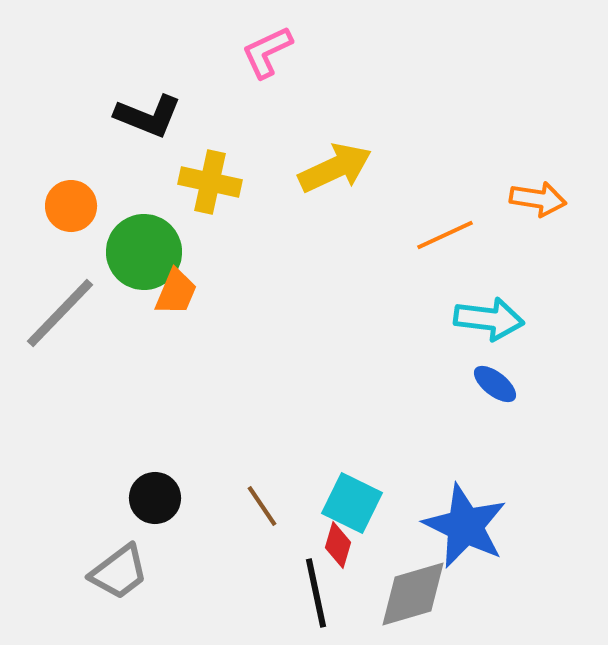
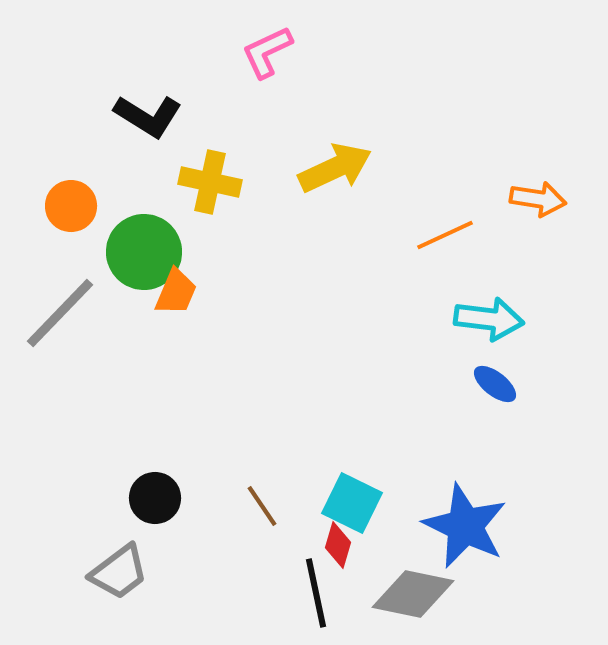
black L-shape: rotated 10 degrees clockwise
gray diamond: rotated 28 degrees clockwise
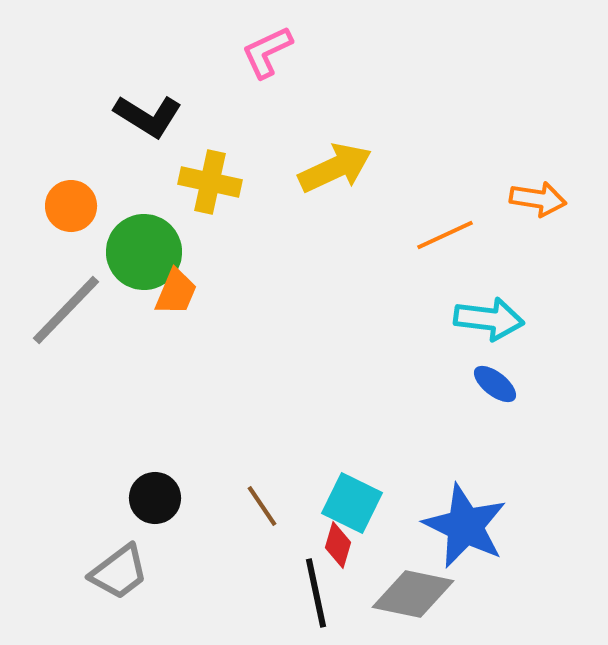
gray line: moved 6 px right, 3 px up
